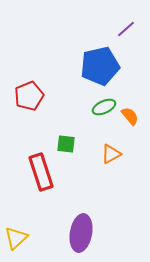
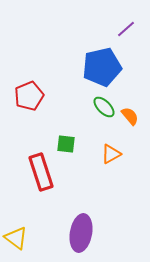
blue pentagon: moved 2 px right, 1 px down
green ellipse: rotated 70 degrees clockwise
yellow triangle: rotated 40 degrees counterclockwise
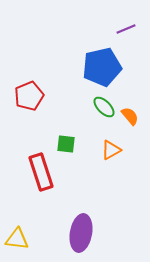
purple line: rotated 18 degrees clockwise
orange triangle: moved 4 px up
yellow triangle: moved 1 px right, 1 px down; rotated 30 degrees counterclockwise
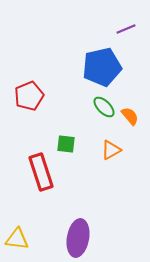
purple ellipse: moved 3 px left, 5 px down
